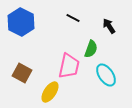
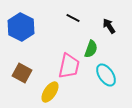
blue hexagon: moved 5 px down
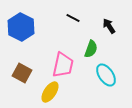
pink trapezoid: moved 6 px left, 1 px up
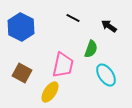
black arrow: rotated 21 degrees counterclockwise
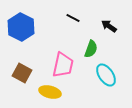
yellow ellipse: rotated 70 degrees clockwise
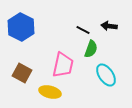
black line: moved 10 px right, 12 px down
black arrow: rotated 28 degrees counterclockwise
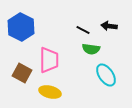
green semicircle: rotated 78 degrees clockwise
pink trapezoid: moved 14 px left, 5 px up; rotated 12 degrees counterclockwise
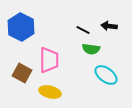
cyan ellipse: rotated 20 degrees counterclockwise
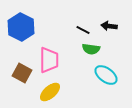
yellow ellipse: rotated 55 degrees counterclockwise
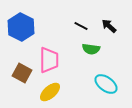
black arrow: rotated 35 degrees clockwise
black line: moved 2 px left, 4 px up
cyan ellipse: moved 9 px down
